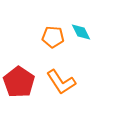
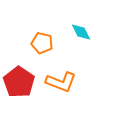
orange pentagon: moved 11 px left, 6 px down; rotated 10 degrees clockwise
orange L-shape: rotated 36 degrees counterclockwise
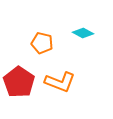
cyan diamond: moved 2 px right, 1 px down; rotated 35 degrees counterclockwise
orange L-shape: moved 1 px left
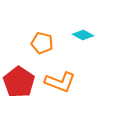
cyan diamond: moved 2 px down
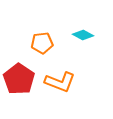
orange pentagon: rotated 20 degrees counterclockwise
red pentagon: moved 3 px up
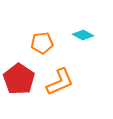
orange L-shape: rotated 44 degrees counterclockwise
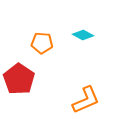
orange pentagon: rotated 10 degrees clockwise
orange L-shape: moved 26 px right, 18 px down
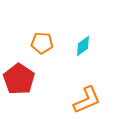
cyan diamond: moved 11 px down; rotated 65 degrees counterclockwise
orange L-shape: moved 1 px right
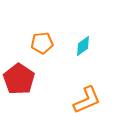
orange pentagon: rotated 10 degrees counterclockwise
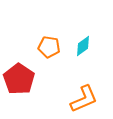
orange pentagon: moved 7 px right, 4 px down; rotated 15 degrees clockwise
orange L-shape: moved 3 px left, 1 px up
